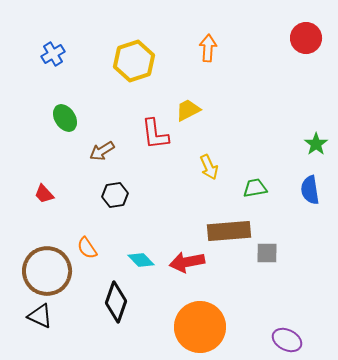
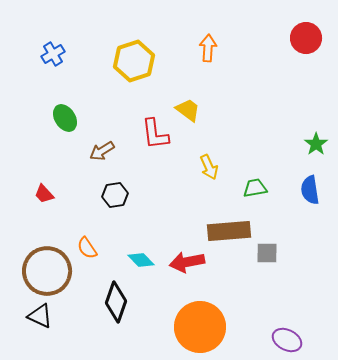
yellow trapezoid: rotated 64 degrees clockwise
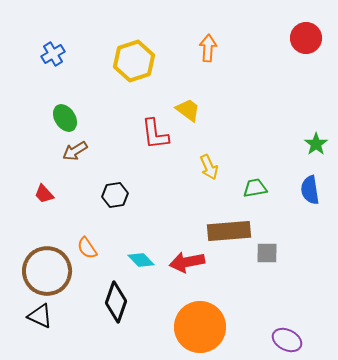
brown arrow: moved 27 px left
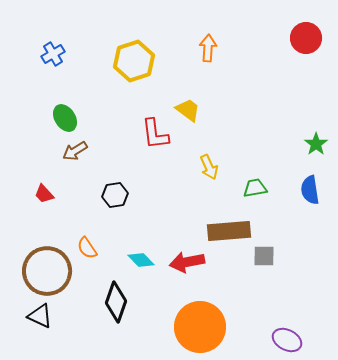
gray square: moved 3 px left, 3 px down
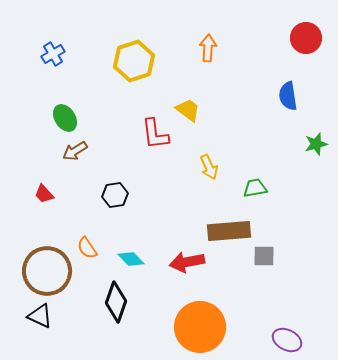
green star: rotated 20 degrees clockwise
blue semicircle: moved 22 px left, 94 px up
cyan diamond: moved 10 px left, 1 px up
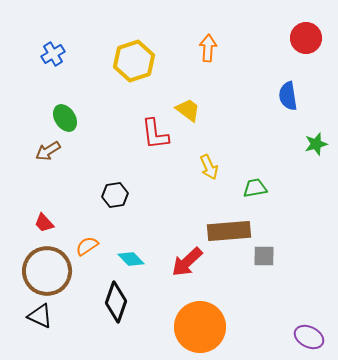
brown arrow: moved 27 px left
red trapezoid: moved 29 px down
orange semicircle: moved 2 px up; rotated 90 degrees clockwise
red arrow: rotated 32 degrees counterclockwise
purple ellipse: moved 22 px right, 3 px up
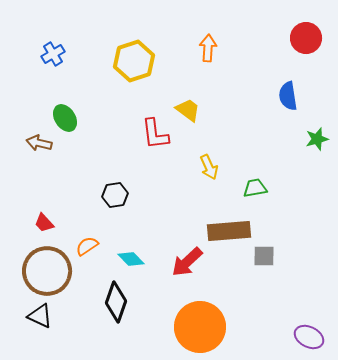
green star: moved 1 px right, 5 px up
brown arrow: moved 9 px left, 8 px up; rotated 45 degrees clockwise
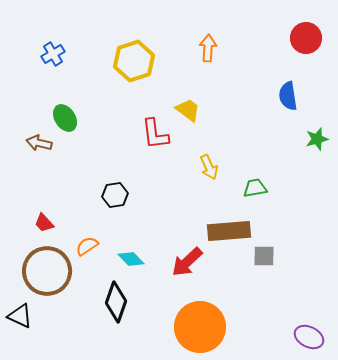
black triangle: moved 20 px left
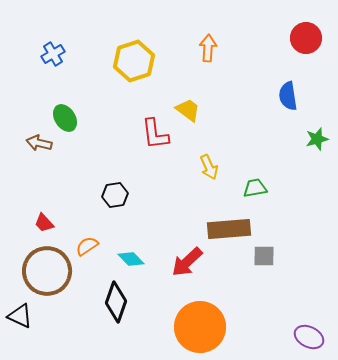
brown rectangle: moved 2 px up
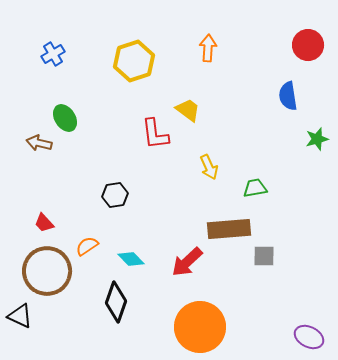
red circle: moved 2 px right, 7 px down
